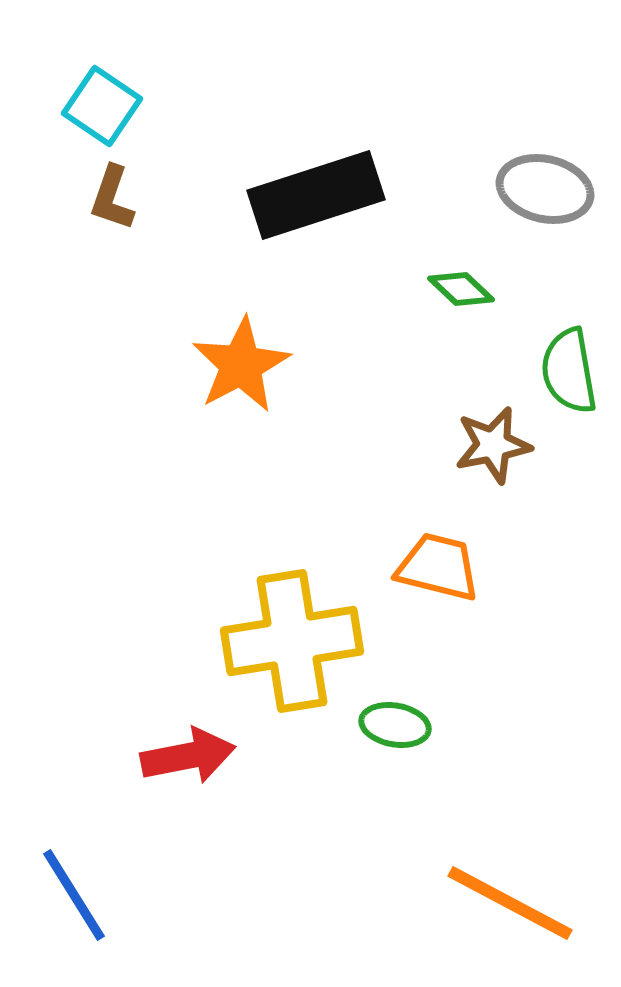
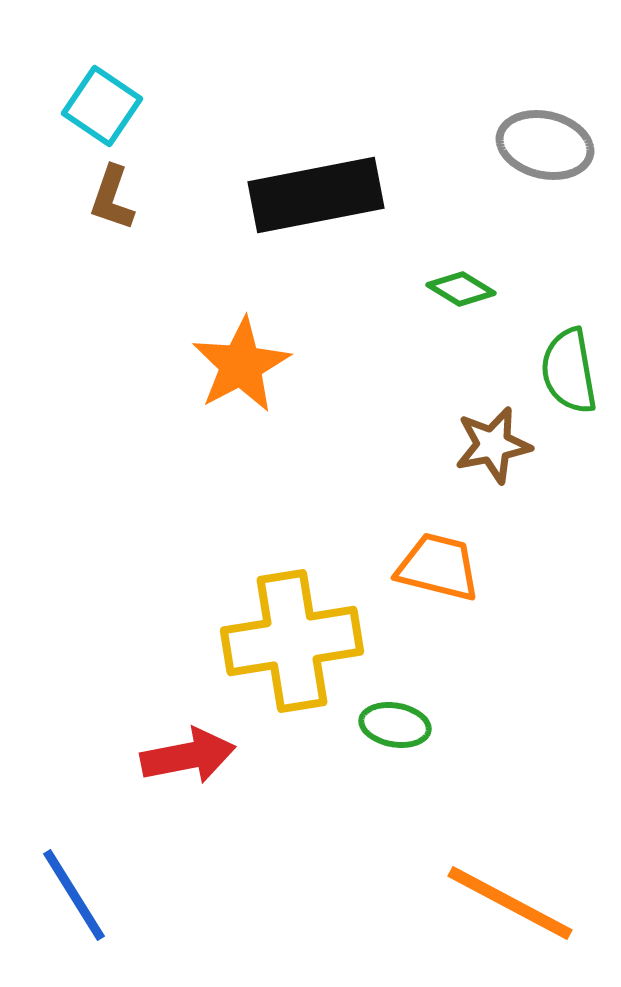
gray ellipse: moved 44 px up
black rectangle: rotated 7 degrees clockwise
green diamond: rotated 12 degrees counterclockwise
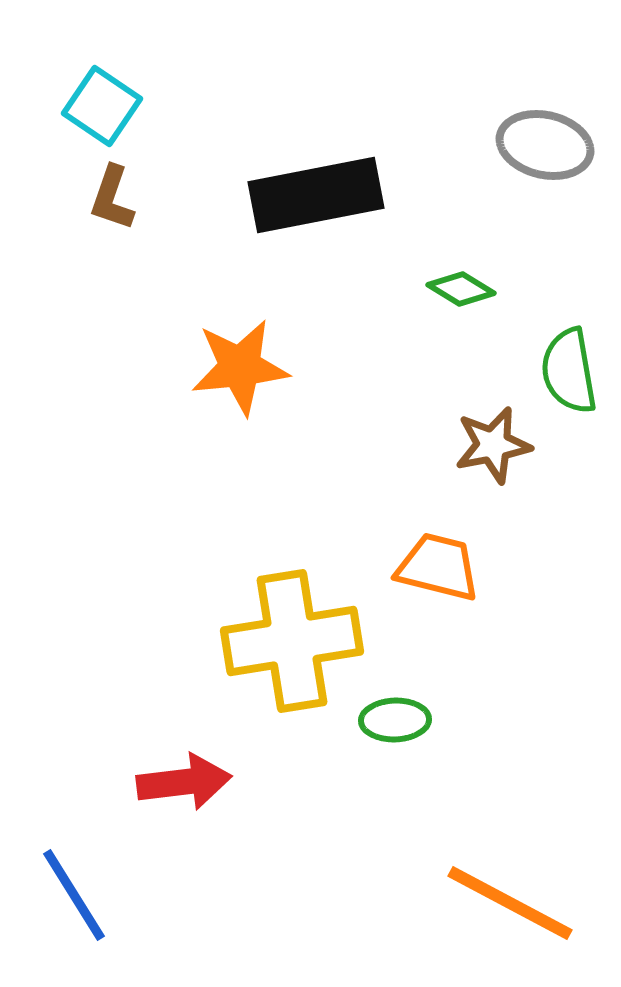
orange star: moved 1 px left, 2 px down; rotated 22 degrees clockwise
green ellipse: moved 5 px up; rotated 12 degrees counterclockwise
red arrow: moved 4 px left, 26 px down; rotated 4 degrees clockwise
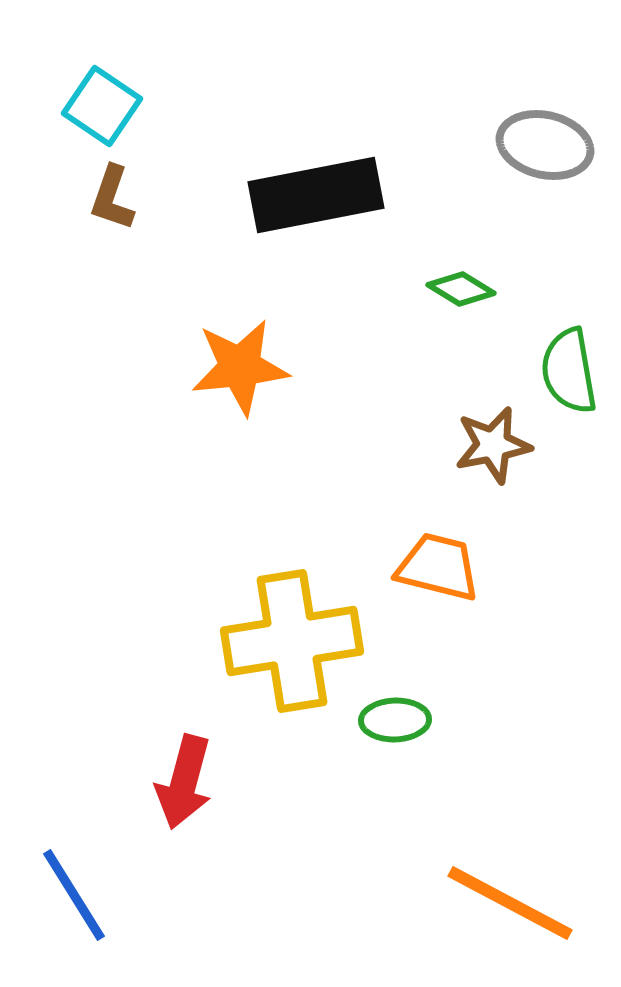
red arrow: rotated 112 degrees clockwise
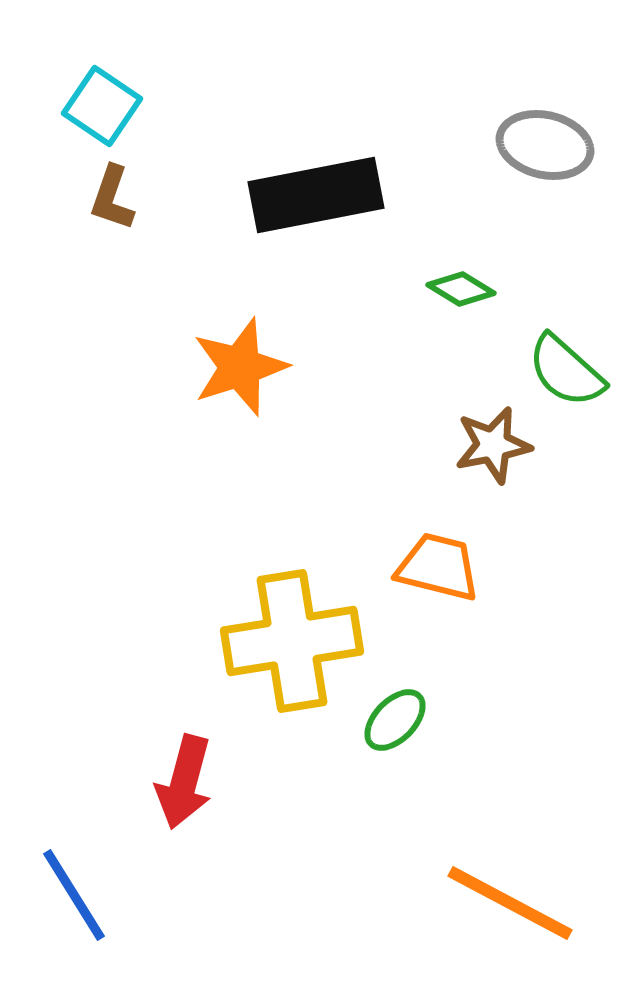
orange star: rotated 12 degrees counterclockwise
green semicircle: moved 3 px left; rotated 38 degrees counterclockwise
green ellipse: rotated 44 degrees counterclockwise
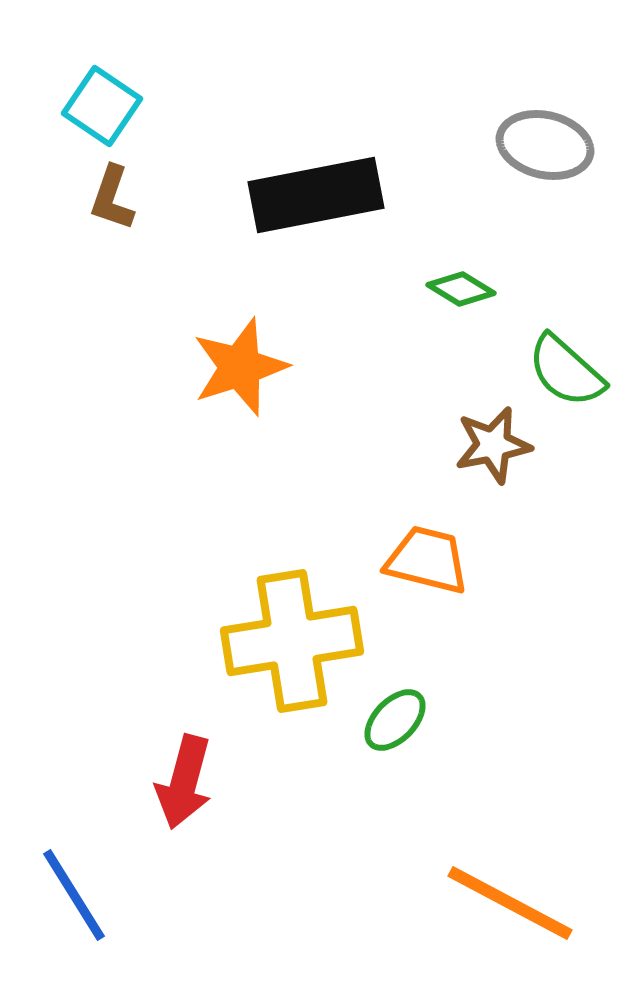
orange trapezoid: moved 11 px left, 7 px up
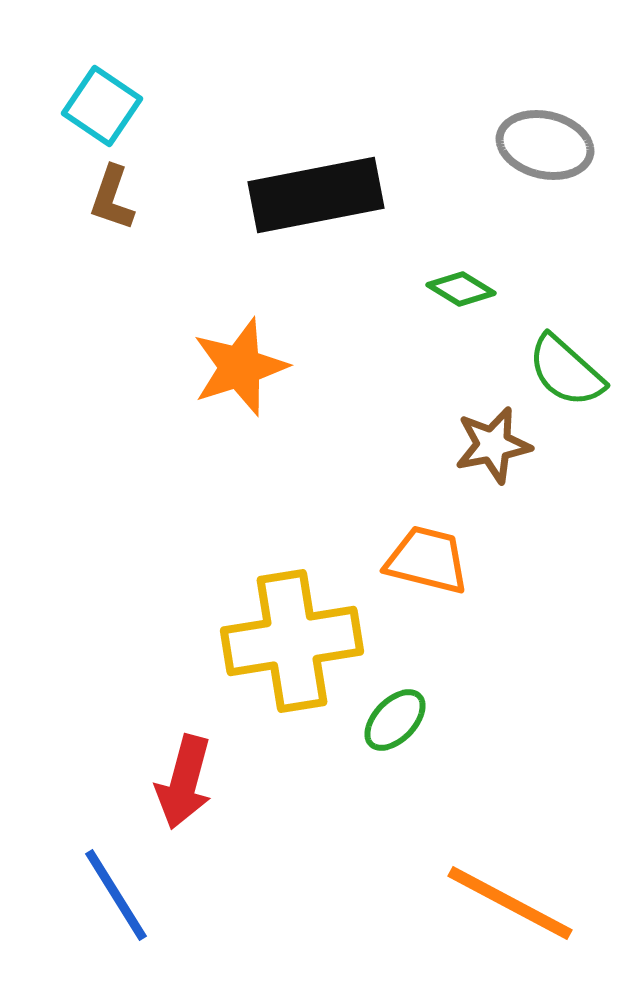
blue line: moved 42 px right
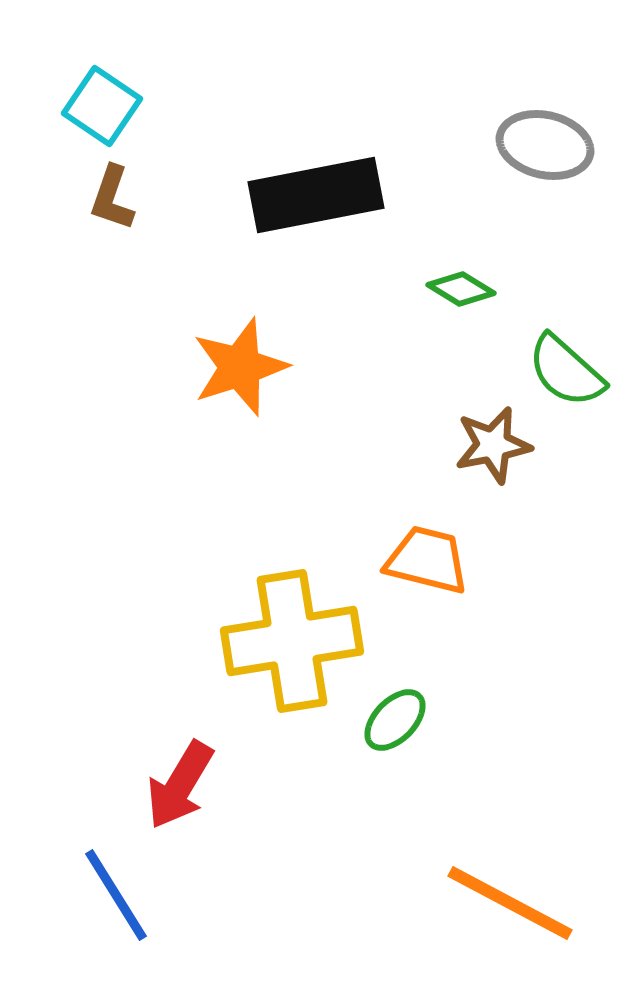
red arrow: moved 4 px left, 3 px down; rotated 16 degrees clockwise
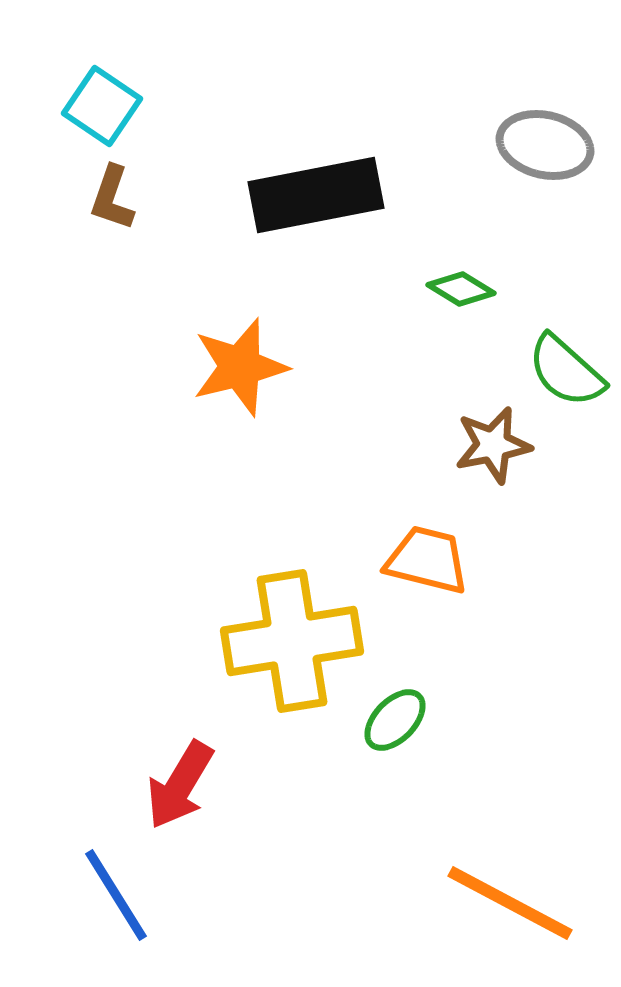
orange star: rotated 4 degrees clockwise
